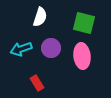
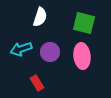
purple circle: moved 1 px left, 4 px down
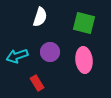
cyan arrow: moved 4 px left, 7 px down
pink ellipse: moved 2 px right, 4 px down
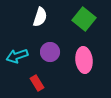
green square: moved 4 px up; rotated 25 degrees clockwise
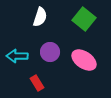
cyan arrow: rotated 20 degrees clockwise
pink ellipse: rotated 50 degrees counterclockwise
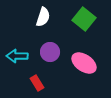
white semicircle: moved 3 px right
pink ellipse: moved 3 px down
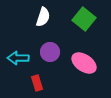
cyan arrow: moved 1 px right, 2 px down
red rectangle: rotated 14 degrees clockwise
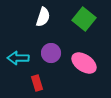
purple circle: moved 1 px right, 1 px down
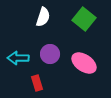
purple circle: moved 1 px left, 1 px down
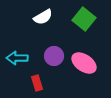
white semicircle: rotated 42 degrees clockwise
purple circle: moved 4 px right, 2 px down
cyan arrow: moved 1 px left
